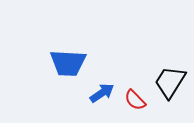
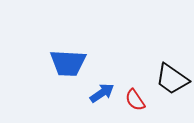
black trapezoid: moved 2 px right, 3 px up; rotated 87 degrees counterclockwise
red semicircle: rotated 10 degrees clockwise
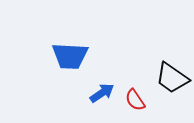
blue trapezoid: moved 2 px right, 7 px up
black trapezoid: moved 1 px up
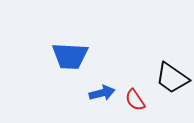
blue arrow: rotated 20 degrees clockwise
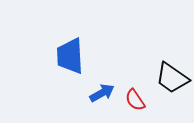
blue trapezoid: rotated 84 degrees clockwise
blue arrow: rotated 15 degrees counterclockwise
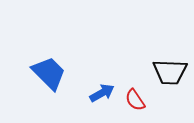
blue trapezoid: moved 21 px left, 17 px down; rotated 138 degrees clockwise
black trapezoid: moved 2 px left, 6 px up; rotated 33 degrees counterclockwise
